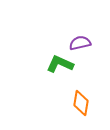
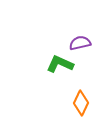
orange diamond: rotated 15 degrees clockwise
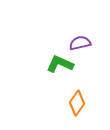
orange diamond: moved 4 px left; rotated 10 degrees clockwise
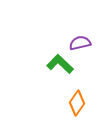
green L-shape: rotated 20 degrees clockwise
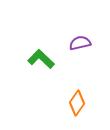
green L-shape: moved 19 px left, 5 px up
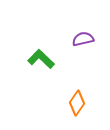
purple semicircle: moved 3 px right, 4 px up
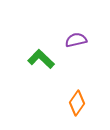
purple semicircle: moved 7 px left, 1 px down
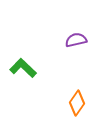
green L-shape: moved 18 px left, 9 px down
